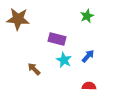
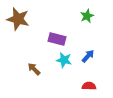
brown star: rotated 10 degrees clockwise
cyan star: rotated 14 degrees counterclockwise
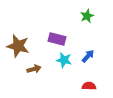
brown star: moved 27 px down
brown arrow: rotated 120 degrees clockwise
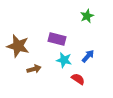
red semicircle: moved 11 px left, 7 px up; rotated 32 degrees clockwise
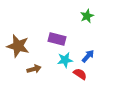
cyan star: moved 1 px right; rotated 21 degrees counterclockwise
red semicircle: moved 2 px right, 5 px up
